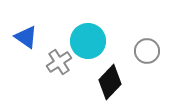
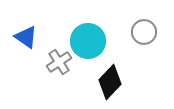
gray circle: moved 3 px left, 19 px up
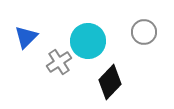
blue triangle: rotated 40 degrees clockwise
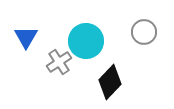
blue triangle: rotated 15 degrees counterclockwise
cyan circle: moved 2 px left
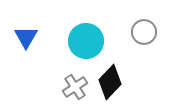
gray cross: moved 16 px right, 25 px down
